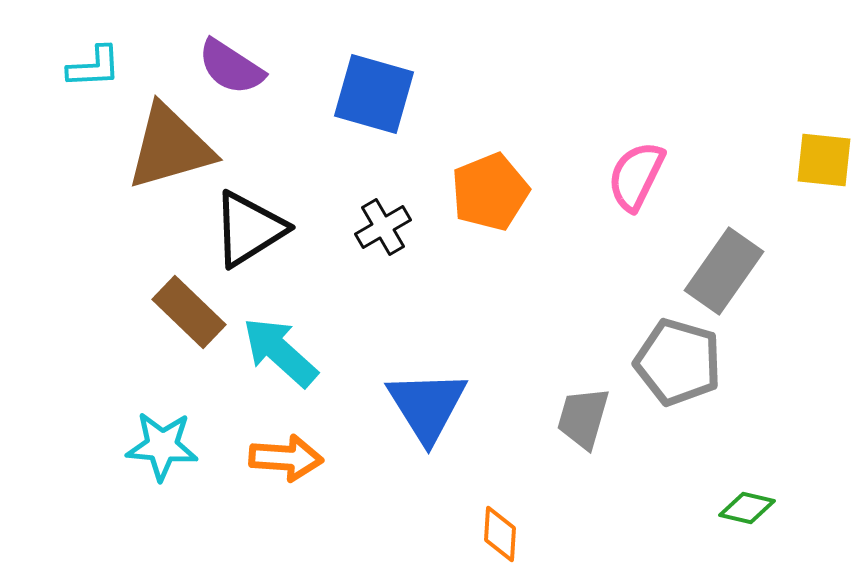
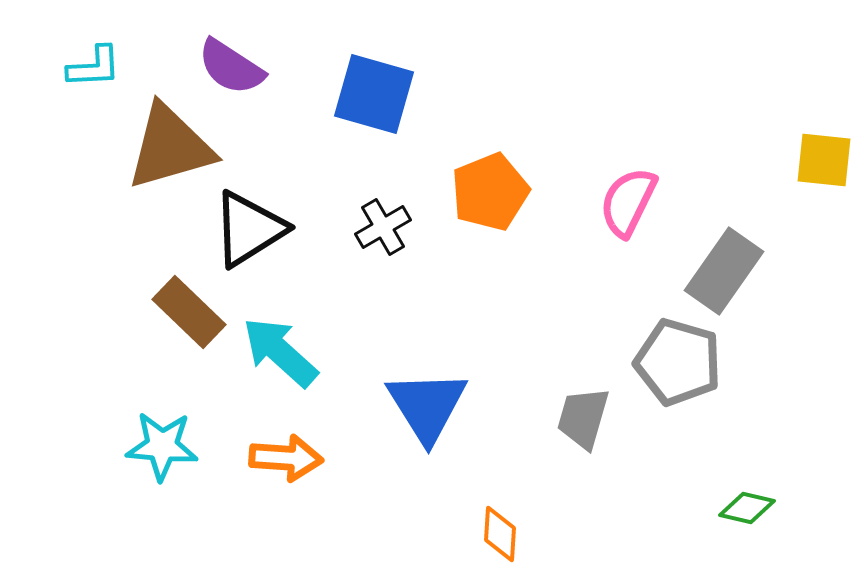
pink semicircle: moved 8 px left, 26 px down
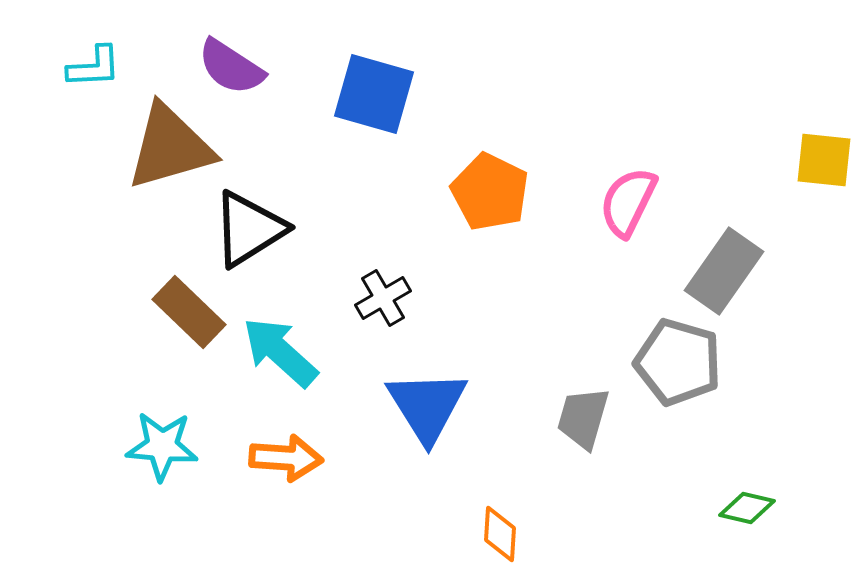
orange pentagon: rotated 24 degrees counterclockwise
black cross: moved 71 px down
